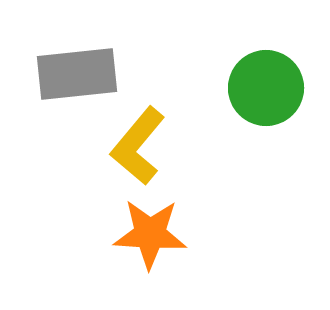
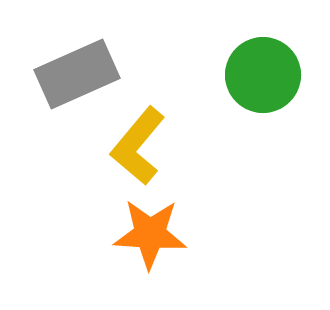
gray rectangle: rotated 18 degrees counterclockwise
green circle: moved 3 px left, 13 px up
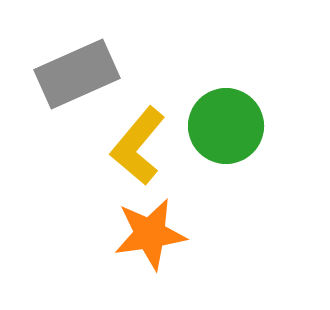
green circle: moved 37 px left, 51 px down
orange star: rotated 12 degrees counterclockwise
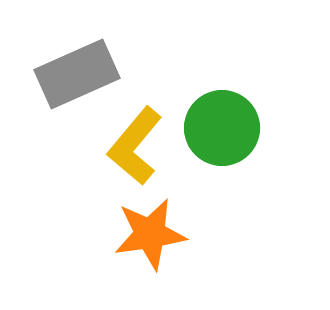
green circle: moved 4 px left, 2 px down
yellow L-shape: moved 3 px left
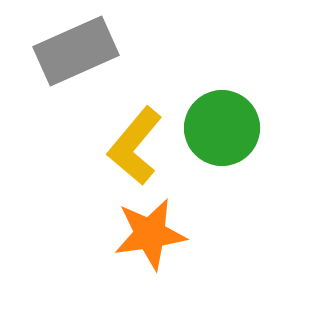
gray rectangle: moved 1 px left, 23 px up
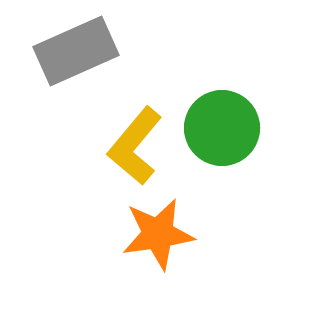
orange star: moved 8 px right
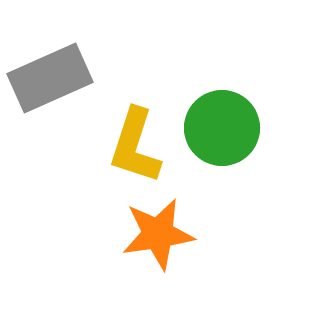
gray rectangle: moved 26 px left, 27 px down
yellow L-shape: rotated 22 degrees counterclockwise
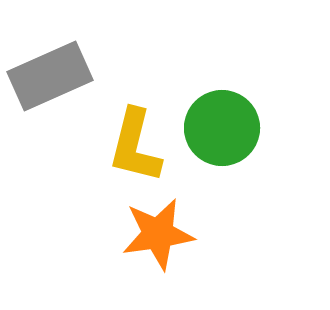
gray rectangle: moved 2 px up
yellow L-shape: rotated 4 degrees counterclockwise
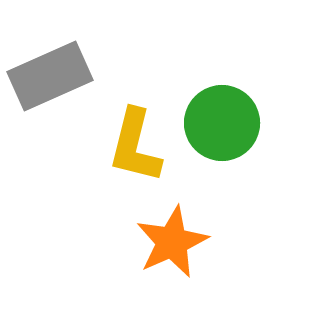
green circle: moved 5 px up
orange star: moved 14 px right, 8 px down; rotated 16 degrees counterclockwise
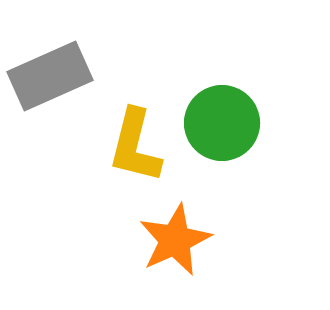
orange star: moved 3 px right, 2 px up
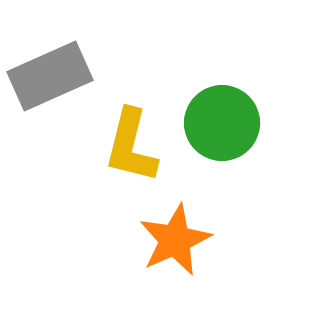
yellow L-shape: moved 4 px left
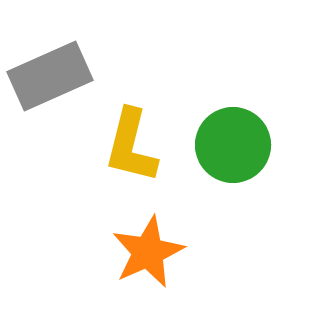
green circle: moved 11 px right, 22 px down
orange star: moved 27 px left, 12 px down
